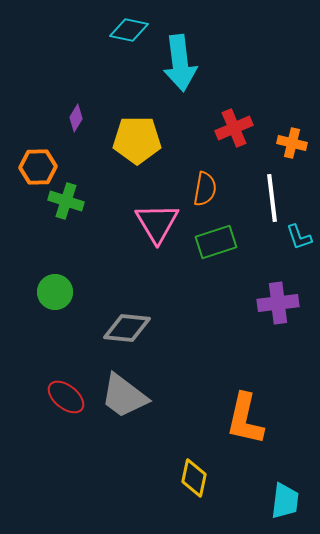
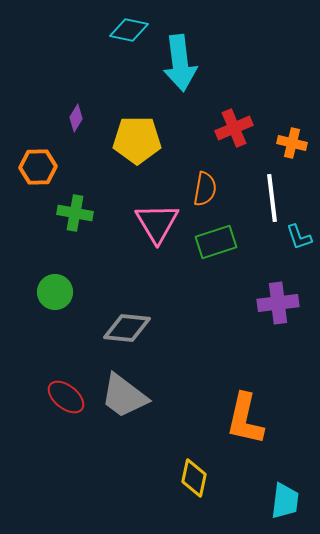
green cross: moved 9 px right, 12 px down; rotated 8 degrees counterclockwise
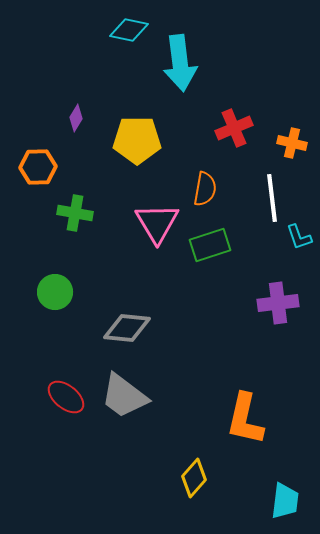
green rectangle: moved 6 px left, 3 px down
yellow diamond: rotated 30 degrees clockwise
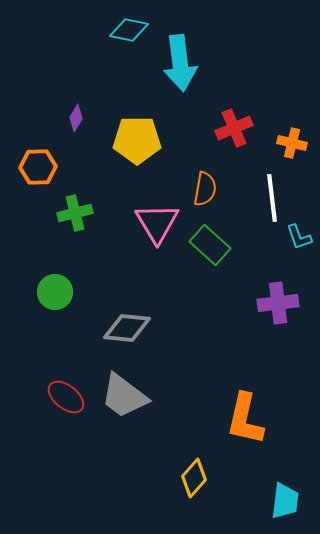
green cross: rotated 24 degrees counterclockwise
green rectangle: rotated 60 degrees clockwise
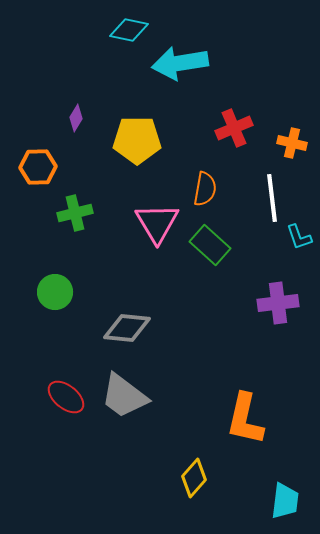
cyan arrow: rotated 88 degrees clockwise
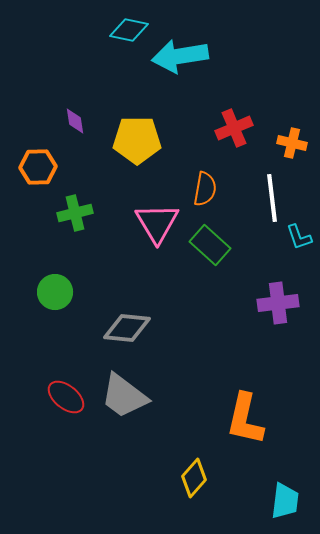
cyan arrow: moved 7 px up
purple diamond: moved 1 px left, 3 px down; rotated 40 degrees counterclockwise
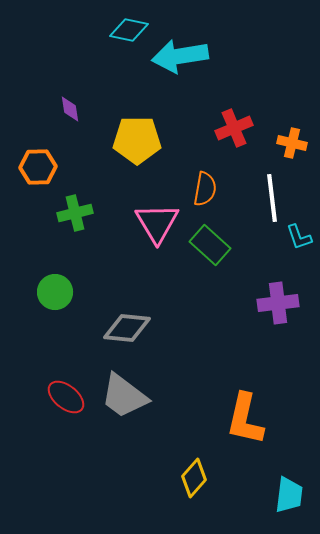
purple diamond: moved 5 px left, 12 px up
cyan trapezoid: moved 4 px right, 6 px up
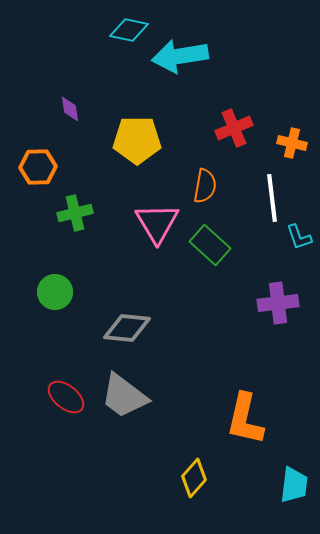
orange semicircle: moved 3 px up
cyan trapezoid: moved 5 px right, 10 px up
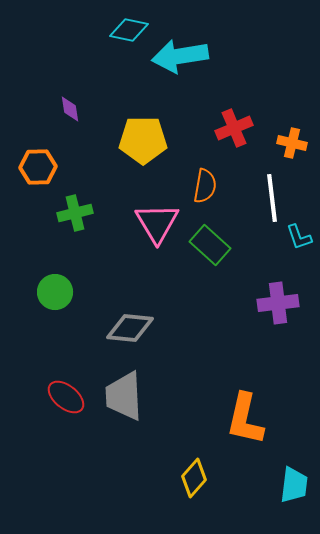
yellow pentagon: moved 6 px right
gray diamond: moved 3 px right
gray trapezoid: rotated 50 degrees clockwise
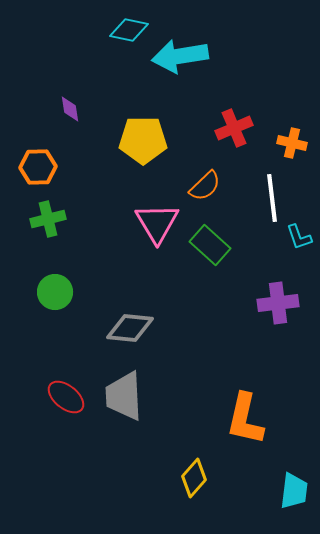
orange semicircle: rotated 36 degrees clockwise
green cross: moved 27 px left, 6 px down
cyan trapezoid: moved 6 px down
